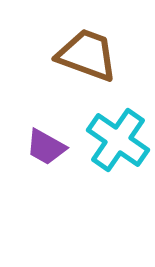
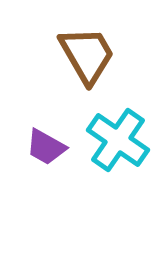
brown trapezoid: rotated 40 degrees clockwise
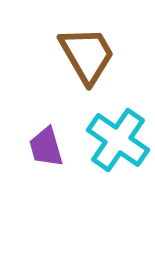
purple trapezoid: rotated 45 degrees clockwise
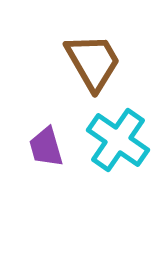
brown trapezoid: moved 6 px right, 7 px down
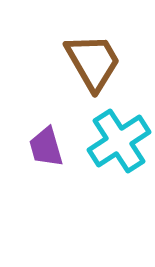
cyan cross: moved 1 px right, 1 px down; rotated 22 degrees clockwise
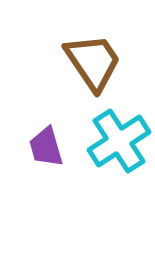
brown trapezoid: rotated 4 degrees counterclockwise
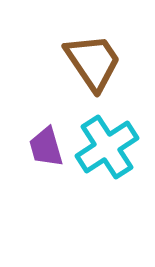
cyan cross: moved 12 px left, 6 px down
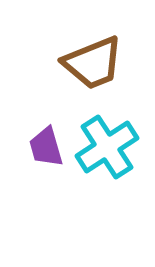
brown trapezoid: moved 1 px down; rotated 102 degrees clockwise
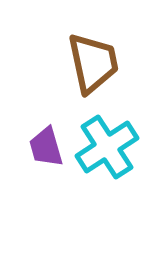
brown trapezoid: rotated 80 degrees counterclockwise
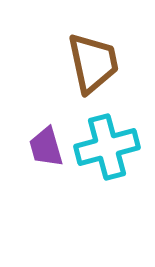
cyan cross: rotated 18 degrees clockwise
